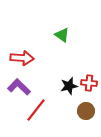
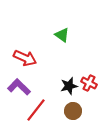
red arrow: moved 3 px right; rotated 20 degrees clockwise
red cross: rotated 21 degrees clockwise
brown circle: moved 13 px left
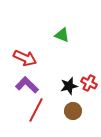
green triangle: rotated 14 degrees counterclockwise
purple L-shape: moved 8 px right, 2 px up
red line: rotated 10 degrees counterclockwise
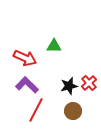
green triangle: moved 8 px left, 11 px down; rotated 21 degrees counterclockwise
red cross: rotated 21 degrees clockwise
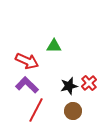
red arrow: moved 2 px right, 3 px down
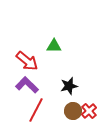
red arrow: rotated 15 degrees clockwise
red cross: moved 28 px down
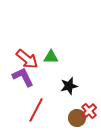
green triangle: moved 3 px left, 11 px down
red arrow: moved 2 px up
purple L-shape: moved 4 px left, 8 px up; rotated 20 degrees clockwise
brown circle: moved 4 px right, 7 px down
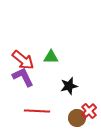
red arrow: moved 4 px left, 1 px down
red line: moved 1 px right, 1 px down; rotated 65 degrees clockwise
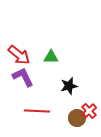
red arrow: moved 4 px left, 5 px up
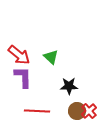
green triangle: rotated 42 degrees clockwise
purple L-shape: rotated 25 degrees clockwise
black star: rotated 12 degrees clockwise
brown circle: moved 7 px up
